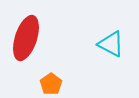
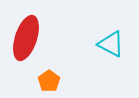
orange pentagon: moved 2 px left, 3 px up
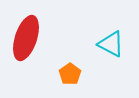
orange pentagon: moved 21 px right, 7 px up
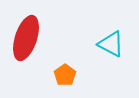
orange pentagon: moved 5 px left, 1 px down
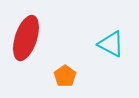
orange pentagon: moved 1 px down
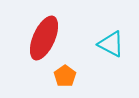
red ellipse: moved 18 px right; rotated 6 degrees clockwise
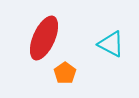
orange pentagon: moved 3 px up
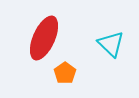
cyan triangle: rotated 16 degrees clockwise
